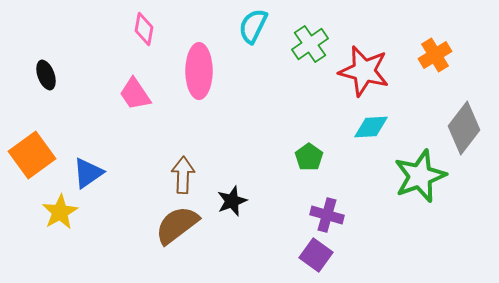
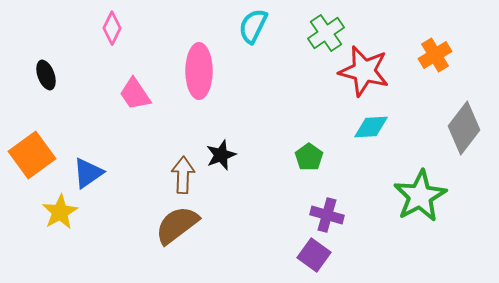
pink diamond: moved 32 px left, 1 px up; rotated 16 degrees clockwise
green cross: moved 16 px right, 11 px up
green star: moved 20 px down; rotated 8 degrees counterclockwise
black star: moved 11 px left, 46 px up
purple square: moved 2 px left
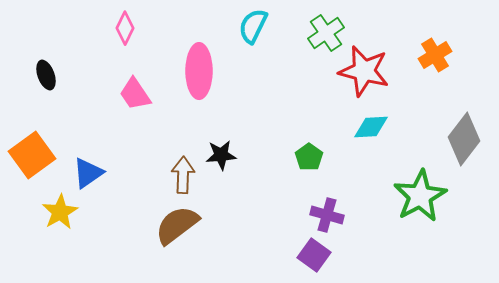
pink diamond: moved 13 px right
gray diamond: moved 11 px down
black star: rotated 16 degrees clockwise
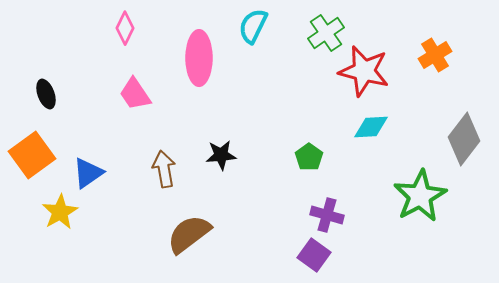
pink ellipse: moved 13 px up
black ellipse: moved 19 px down
brown arrow: moved 19 px left, 6 px up; rotated 12 degrees counterclockwise
brown semicircle: moved 12 px right, 9 px down
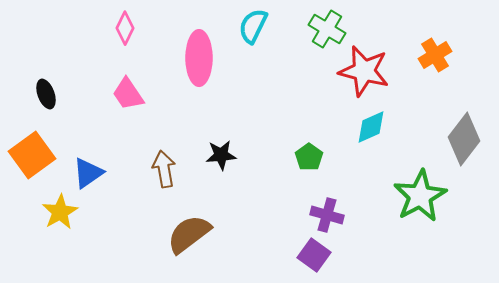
green cross: moved 1 px right, 4 px up; rotated 24 degrees counterclockwise
pink trapezoid: moved 7 px left
cyan diamond: rotated 21 degrees counterclockwise
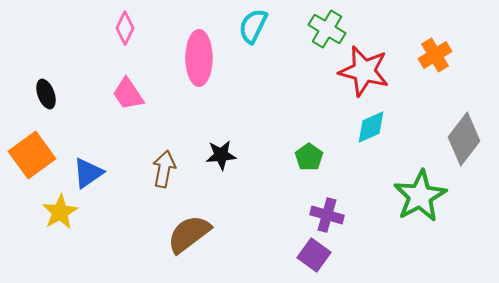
brown arrow: rotated 21 degrees clockwise
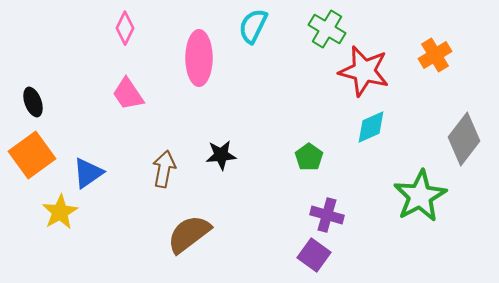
black ellipse: moved 13 px left, 8 px down
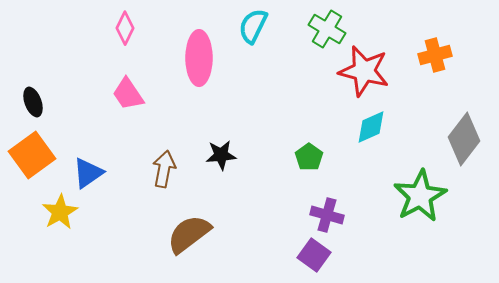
orange cross: rotated 16 degrees clockwise
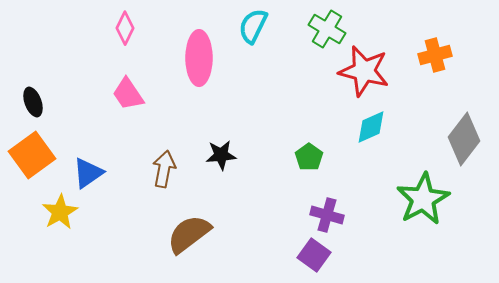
green star: moved 3 px right, 3 px down
